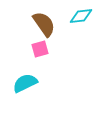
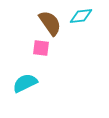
brown semicircle: moved 6 px right, 1 px up
pink square: moved 1 px right, 1 px up; rotated 24 degrees clockwise
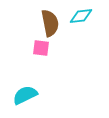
brown semicircle: rotated 24 degrees clockwise
cyan semicircle: moved 12 px down
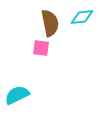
cyan diamond: moved 1 px right, 1 px down
cyan semicircle: moved 8 px left
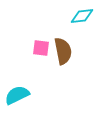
cyan diamond: moved 1 px up
brown semicircle: moved 13 px right, 28 px down
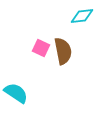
pink square: rotated 18 degrees clockwise
cyan semicircle: moved 1 px left, 2 px up; rotated 60 degrees clockwise
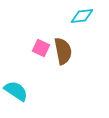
cyan semicircle: moved 2 px up
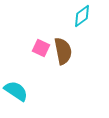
cyan diamond: rotated 30 degrees counterclockwise
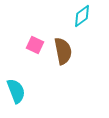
pink square: moved 6 px left, 3 px up
cyan semicircle: rotated 35 degrees clockwise
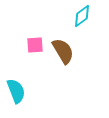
pink square: rotated 30 degrees counterclockwise
brown semicircle: rotated 20 degrees counterclockwise
